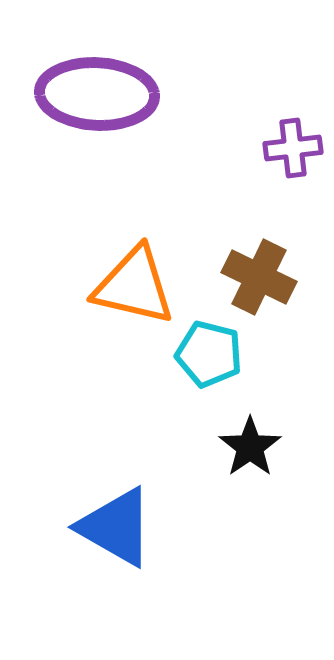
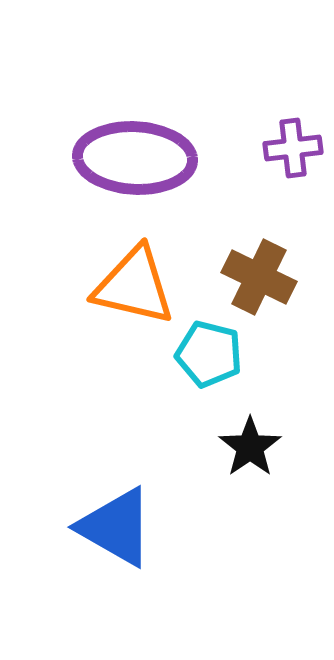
purple ellipse: moved 38 px right, 64 px down
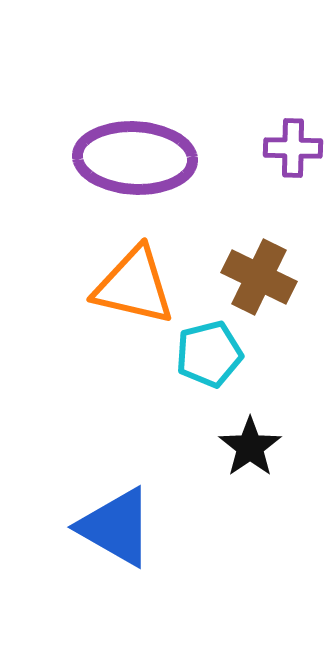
purple cross: rotated 8 degrees clockwise
cyan pentagon: rotated 28 degrees counterclockwise
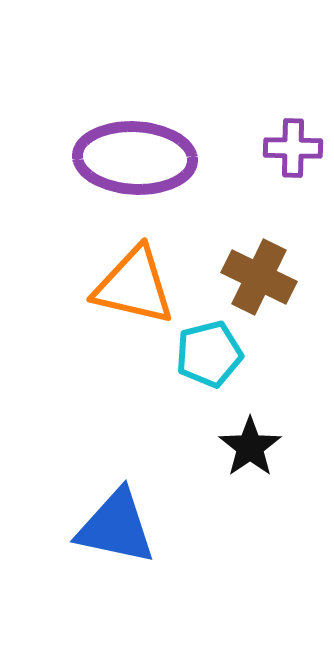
blue triangle: rotated 18 degrees counterclockwise
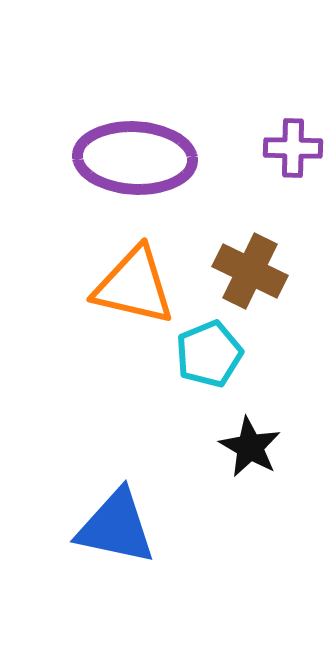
brown cross: moved 9 px left, 6 px up
cyan pentagon: rotated 8 degrees counterclockwise
black star: rotated 8 degrees counterclockwise
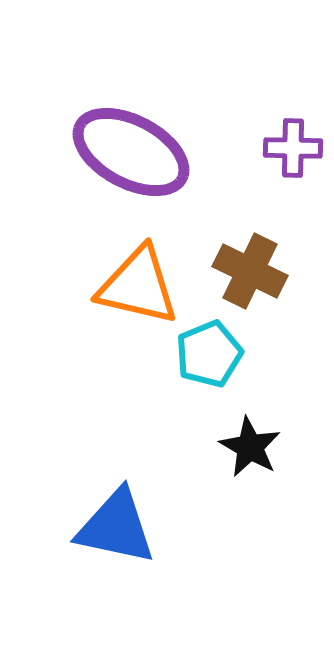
purple ellipse: moved 4 px left, 6 px up; rotated 25 degrees clockwise
orange triangle: moved 4 px right
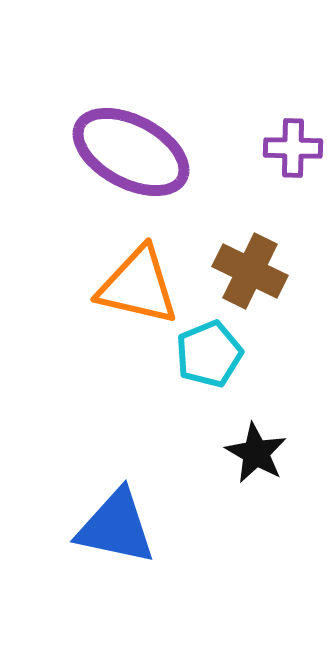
black star: moved 6 px right, 6 px down
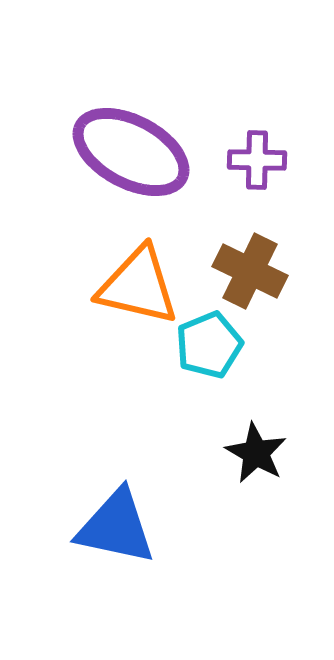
purple cross: moved 36 px left, 12 px down
cyan pentagon: moved 9 px up
